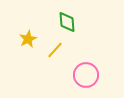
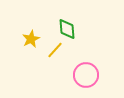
green diamond: moved 7 px down
yellow star: moved 3 px right
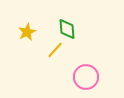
yellow star: moved 4 px left, 7 px up
pink circle: moved 2 px down
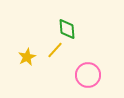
yellow star: moved 25 px down
pink circle: moved 2 px right, 2 px up
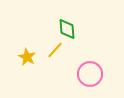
yellow star: rotated 18 degrees counterclockwise
pink circle: moved 2 px right, 1 px up
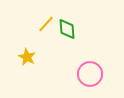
yellow line: moved 9 px left, 26 px up
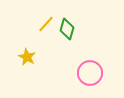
green diamond: rotated 20 degrees clockwise
pink circle: moved 1 px up
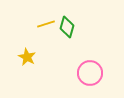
yellow line: rotated 30 degrees clockwise
green diamond: moved 2 px up
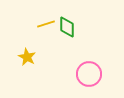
green diamond: rotated 15 degrees counterclockwise
pink circle: moved 1 px left, 1 px down
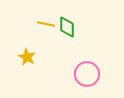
yellow line: rotated 30 degrees clockwise
pink circle: moved 2 px left
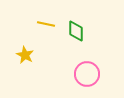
green diamond: moved 9 px right, 4 px down
yellow star: moved 2 px left, 2 px up
